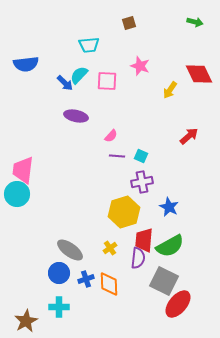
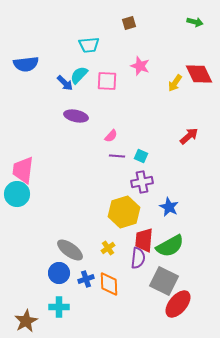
yellow arrow: moved 5 px right, 7 px up
yellow cross: moved 2 px left
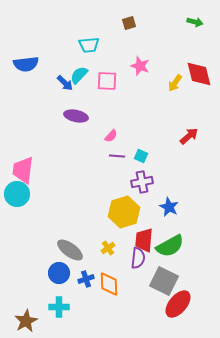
red diamond: rotated 12 degrees clockwise
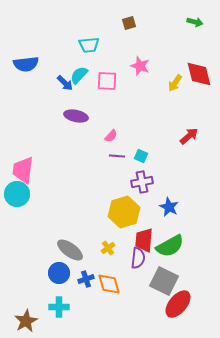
orange diamond: rotated 15 degrees counterclockwise
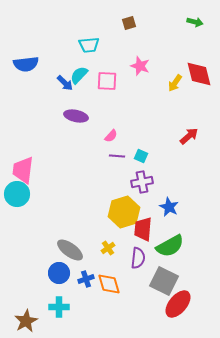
red trapezoid: moved 1 px left, 11 px up
